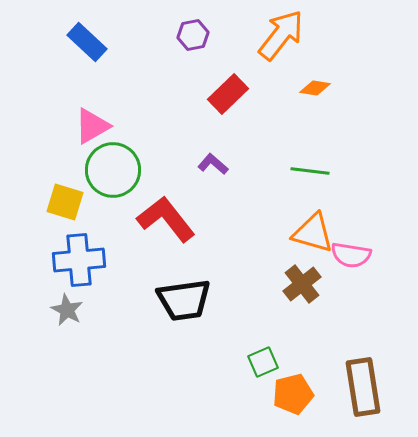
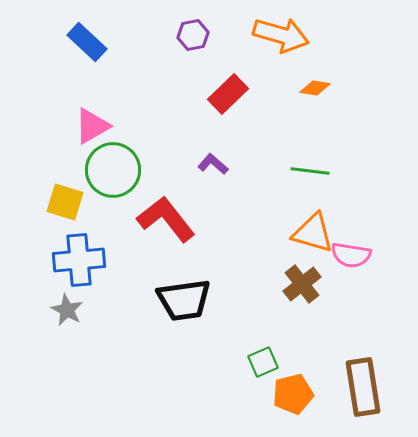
orange arrow: rotated 68 degrees clockwise
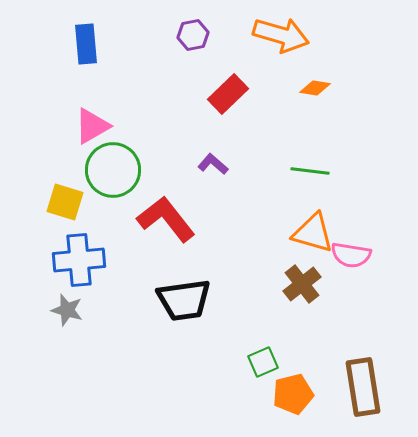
blue rectangle: moved 1 px left, 2 px down; rotated 42 degrees clockwise
gray star: rotated 12 degrees counterclockwise
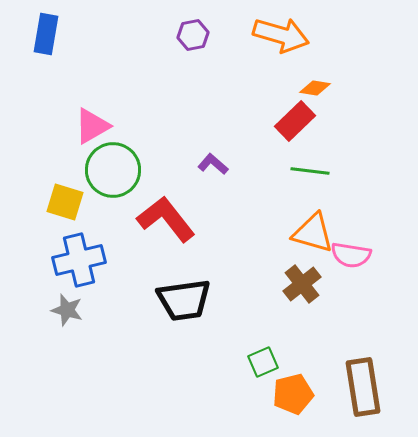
blue rectangle: moved 40 px left, 10 px up; rotated 15 degrees clockwise
red rectangle: moved 67 px right, 27 px down
blue cross: rotated 9 degrees counterclockwise
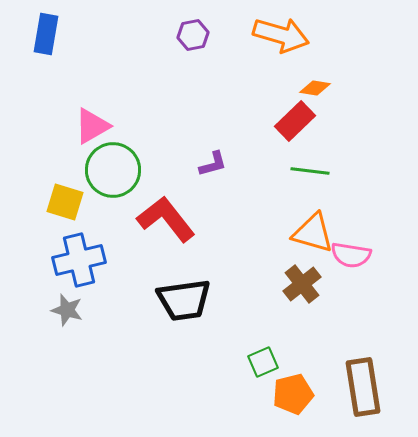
purple L-shape: rotated 124 degrees clockwise
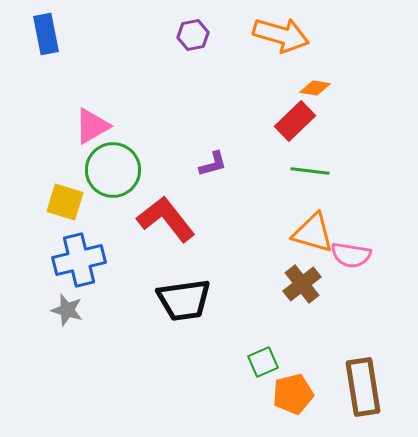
blue rectangle: rotated 21 degrees counterclockwise
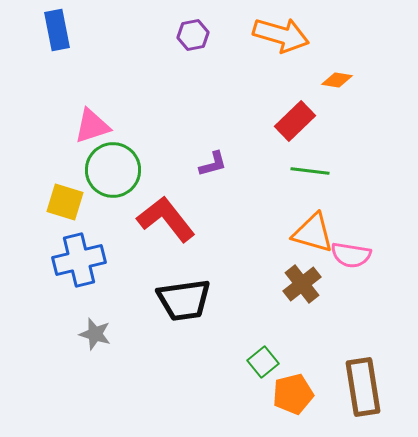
blue rectangle: moved 11 px right, 4 px up
orange diamond: moved 22 px right, 8 px up
pink triangle: rotated 12 degrees clockwise
gray star: moved 28 px right, 24 px down
green square: rotated 16 degrees counterclockwise
